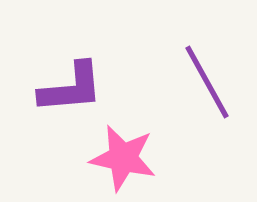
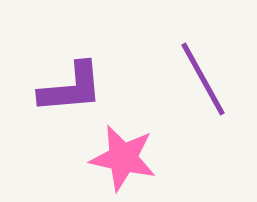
purple line: moved 4 px left, 3 px up
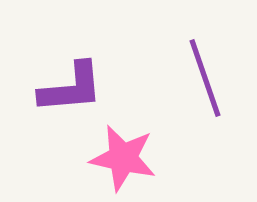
purple line: moved 2 px right, 1 px up; rotated 10 degrees clockwise
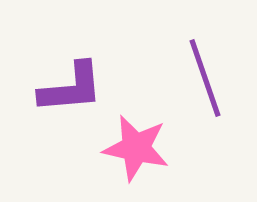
pink star: moved 13 px right, 10 px up
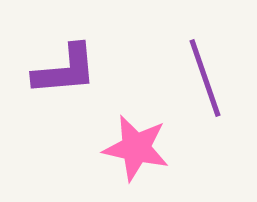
purple L-shape: moved 6 px left, 18 px up
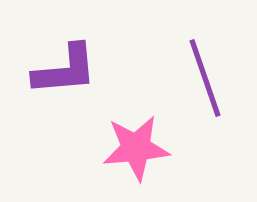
pink star: rotated 18 degrees counterclockwise
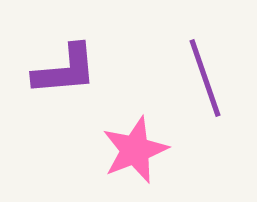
pink star: moved 1 px left, 2 px down; rotated 16 degrees counterclockwise
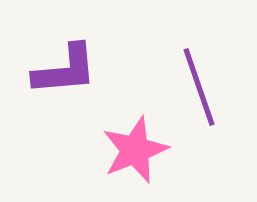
purple line: moved 6 px left, 9 px down
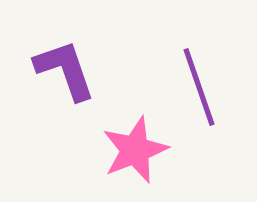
purple L-shape: rotated 104 degrees counterclockwise
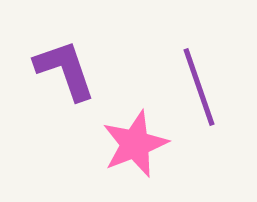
pink star: moved 6 px up
